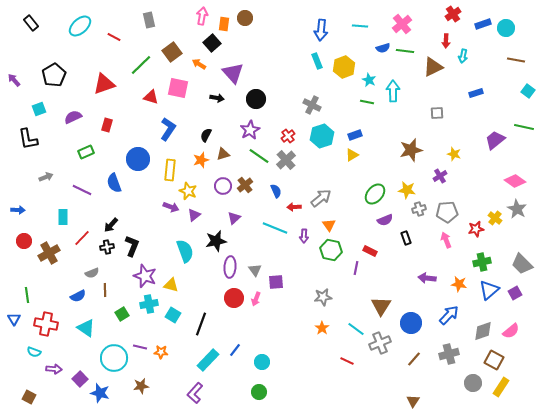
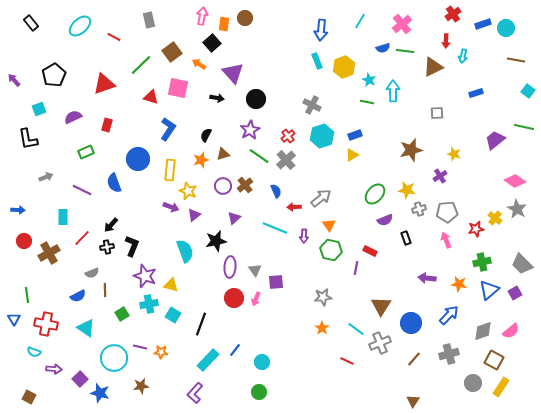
cyan line at (360, 26): moved 5 px up; rotated 63 degrees counterclockwise
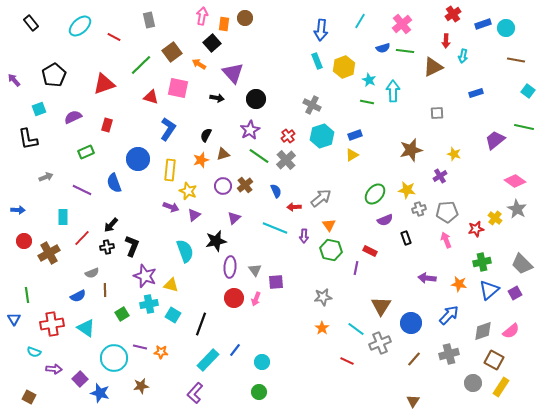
red cross at (46, 324): moved 6 px right; rotated 20 degrees counterclockwise
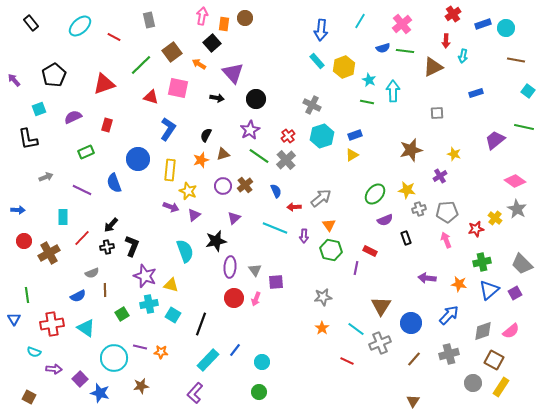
cyan rectangle at (317, 61): rotated 21 degrees counterclockwise
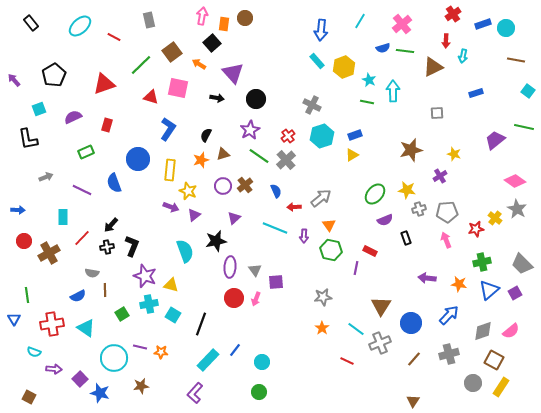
gray semicircle at (92, 273): rotated 32 degrees clockwise
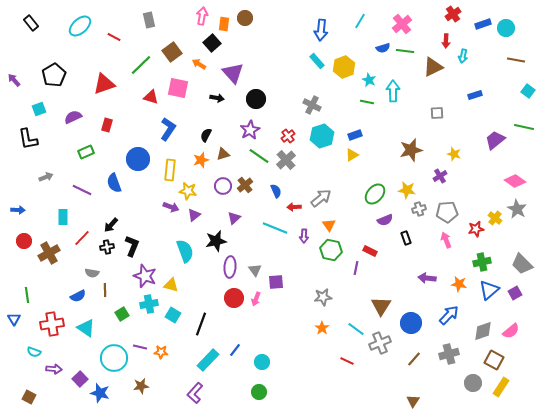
blue rectangle at (476, 93): moved 1 px left, 2 px down
yellow star at (188, 191): rotated 12 degrees counterclockwise
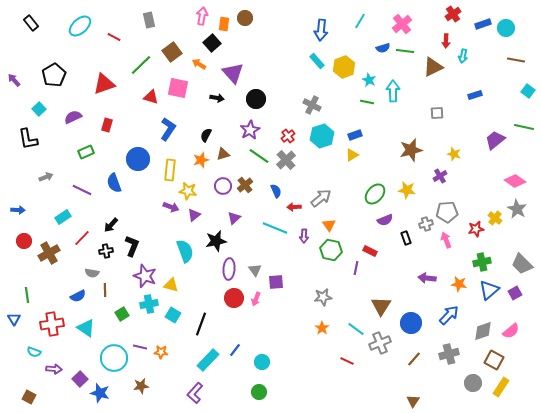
cyan square at (39, 109): rotated 24 degrees counterclockwise
gray cross at (419, 209): moved 7 px right, 15 px down
cyan rectangle at (63, 217): rotated 56 degrees clockwise
black cross at (107, 247): moved 1 px left, 4 px down
purple ellipse at (230, 267): moved 1 px left, 2 px down
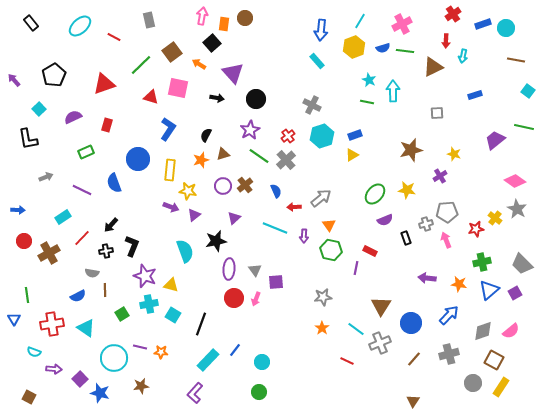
pink cross at (402, 24): rotated 12 degrees clockwise
yellow hexagon at (344, 67): moved 10 px right, 20 px up
